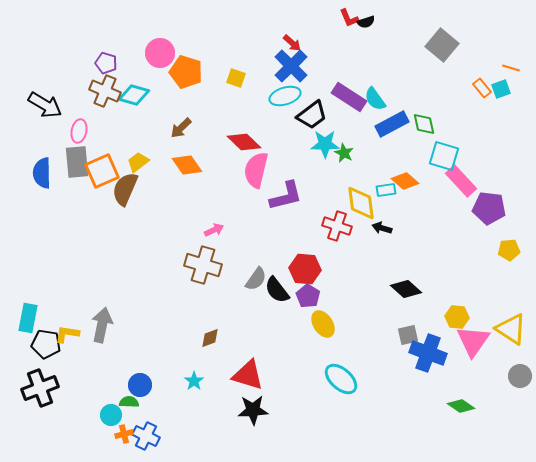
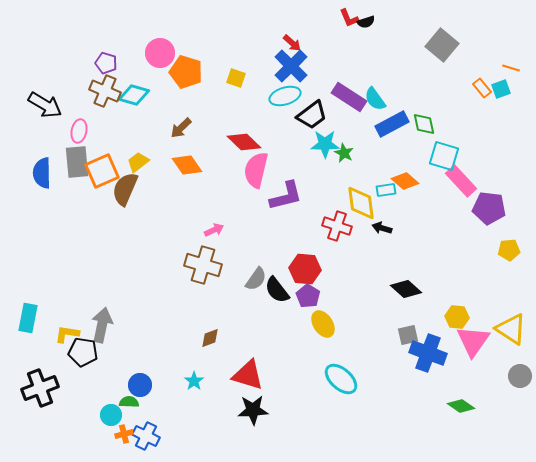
black pentagon at (46, 344): moved 37 px right, 8 px down
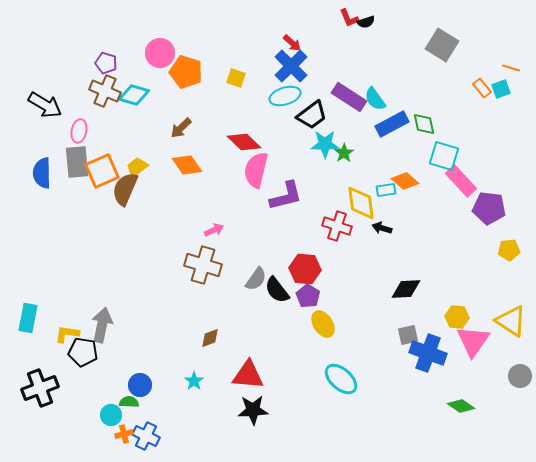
gray square at (442, 45): rotated 8 degrees counterclockwise
green star at (344, 153): rotated 12 degrees clockwise
yellow trapezoid at (138, 162): moved 1 px left, 5 px down
black diamond at (406, 289): rotated 44 degrees counterclockwise
yellow triangle at (511, 329): moved 8 px up
red triangle at (248, 375): rotated 12 degrees counterclockwise
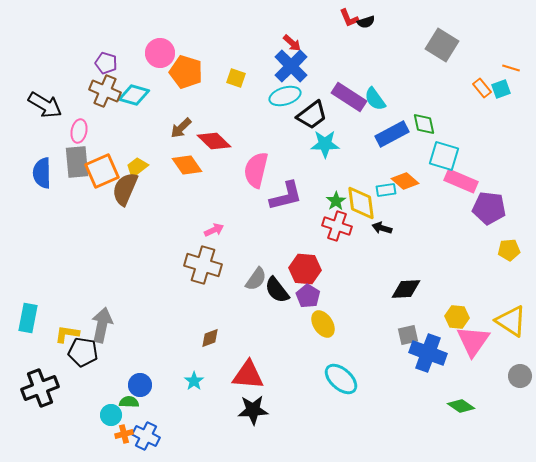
blue rectangle at (392, 124): moved 10 px down
red diamond at (244, 142): moved 30 px left, 1 px up
green star at (344, 153): moved 8 px left, 48 px down
pink rectangle at (461, 181): rotated 24 degrees counterclockwise
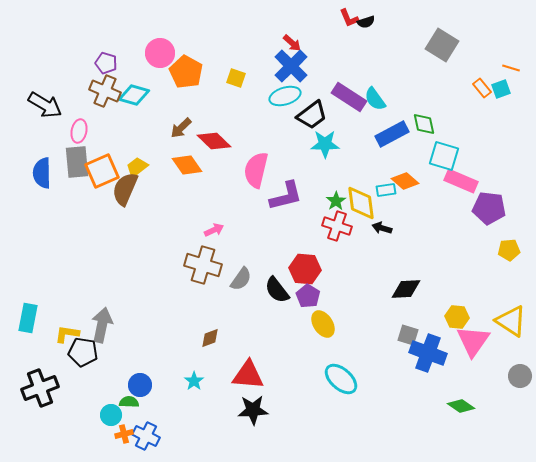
orange pentagon at (186, 72): rotated 12 degrees clockwise
gray semicircle at (256, 279): moved 15 px left
gray square at (408, 335): rotated 30 degrees clockwise
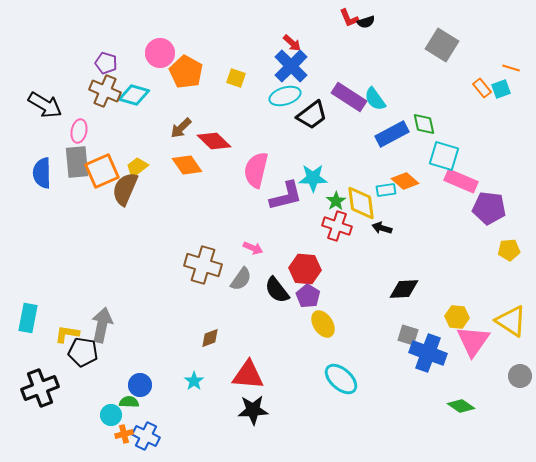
cyan star at (325, 144): moved 12 px left, 34 px down
pink arrow at (214, 230): moved 39 px right, 18 px down; rotated 48 degrees clockwise
black diamond at (406, 289): moved 2 px left
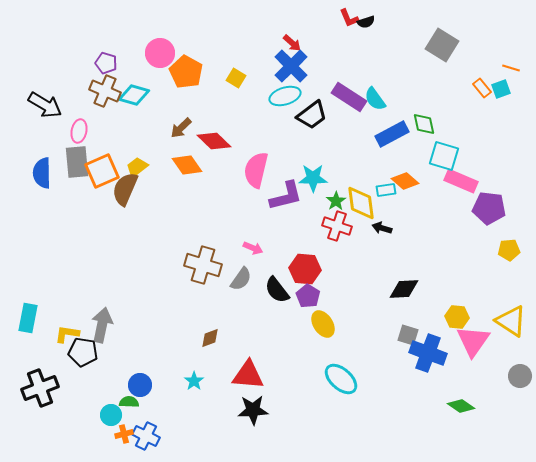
yellow square at (236, 78): rotated 12 degrees clockwise
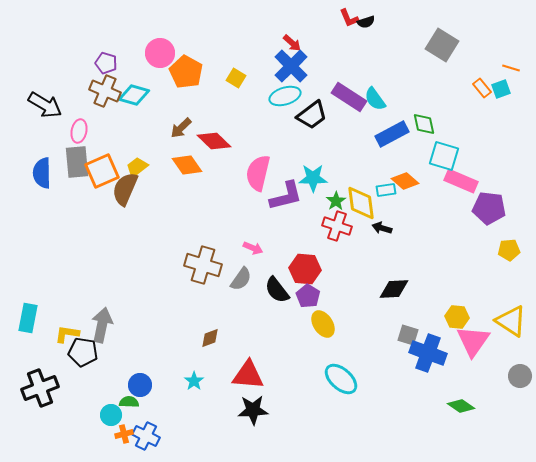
pink semicircle at (256, 170): moved 2 px right, 3 px down
black diamond at (404, 289): moved 10 px left
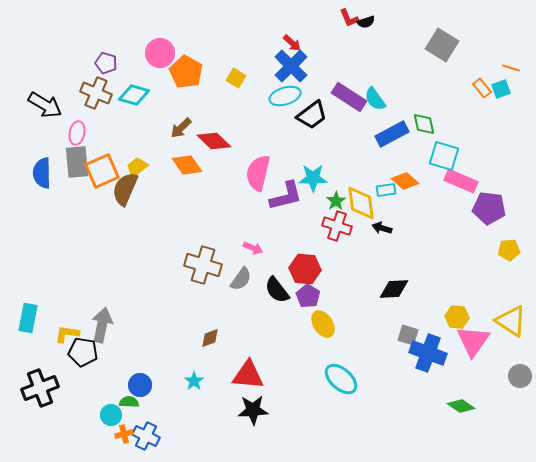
brown cross at (105, 91): moved 9 px left, 2 px down
pink ellipse at (79, 131): moved 2 px left, 2 px down
